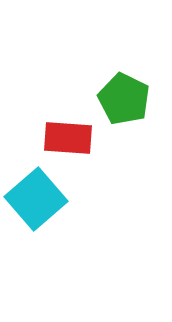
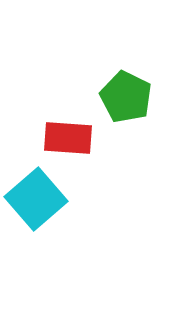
green pentagon: moved 2 px right, 2 px up
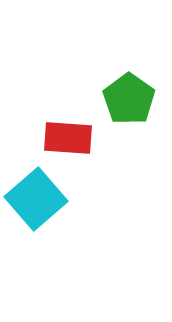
green pentagon: moved 3 px right, 2 px down; rotated 9 degrees clockwise
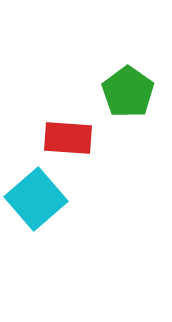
green pentagon: moved 1 px left, 7 px up
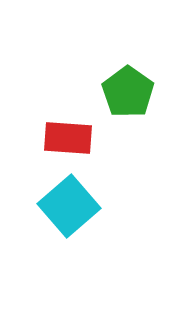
cyan square: moved 33 px right, 7 px down
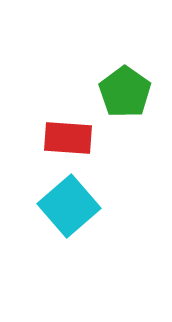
green pentagon: moved 3 px left
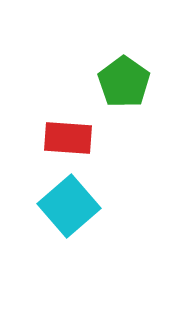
green pentagon: moved 1 px left, 10 px up
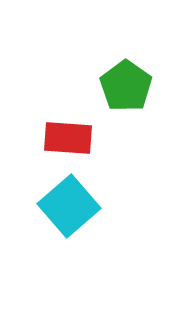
green pentagon: moved 2 px right, 4 px down
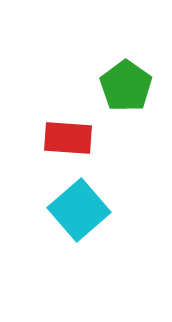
cyan square: moved 10 px right, 4 px down
